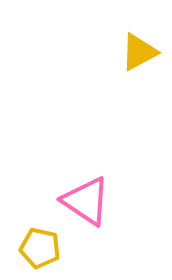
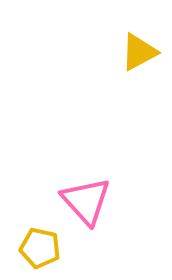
pink triangle: rotated 14 degrees clockwise
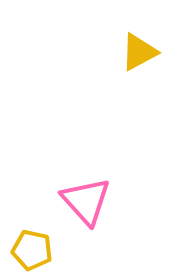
yellow pentagon: moved 8 px left, 2 px down
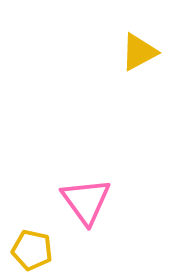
pink triangle: rotated 6 degrees clockwise
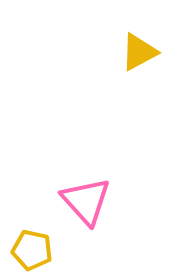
pink triangle: rotated 6 degrees counterclockwise
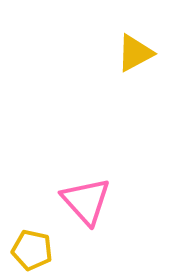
yellow triangle: moved 4 px left, 1 px down
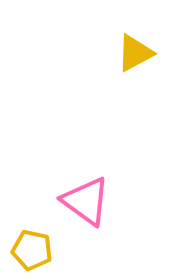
pink triangle: rotated 12 degrees counterclockwise
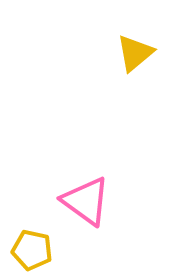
yellow triangle: rotated 12 degrees counterclockwise
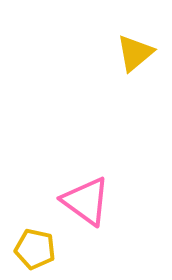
yellow pentagon: moved 3 px right, 1 px up
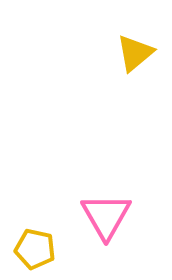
pink triangle: moved 20 px right, 15 px down; rotated 24 degrees clockwise
